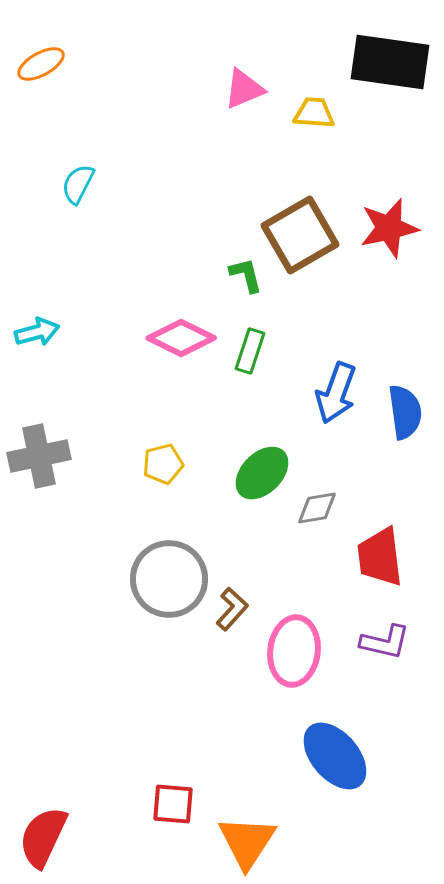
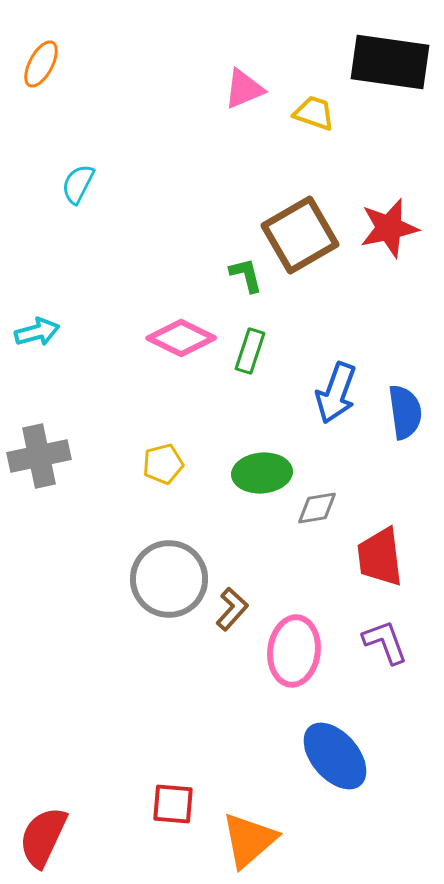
orange ellipse: rotated 33 degrees counterclockwise
yellow trapezoid: rotated 15 degrees clockwise
green ellipse: rotated 40 degrees clockwise
purple L-shape: rotated 123 degrees counterclockwise
orange triangle: moved 2 px right, 2 px up; rotated 16 degrees clockwise
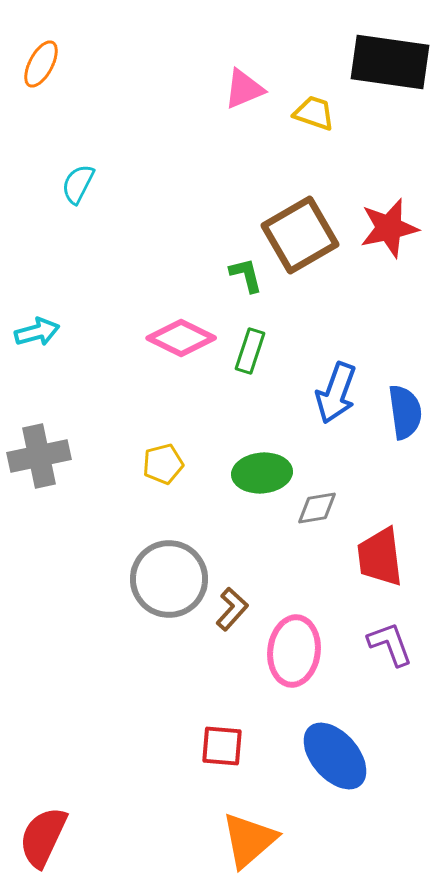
purple L-shape: moved 5 px right, 2 px down
red square: moved 49 px right, 58 px up
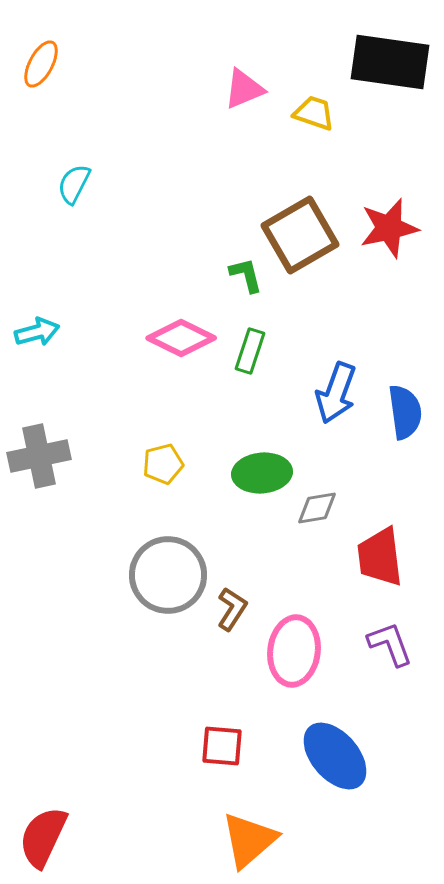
cyan semicircle: moved 4 px left
gray circle: moved 1 px left, 4 px up
brown L-shape: rotated 9 degrees counterclockwise
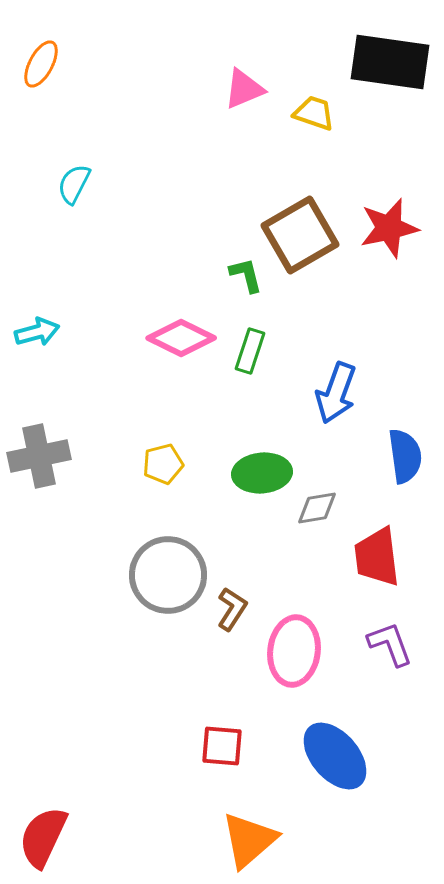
blue semicircle: moved 44 px down
red trapezoid: moved 3 px left
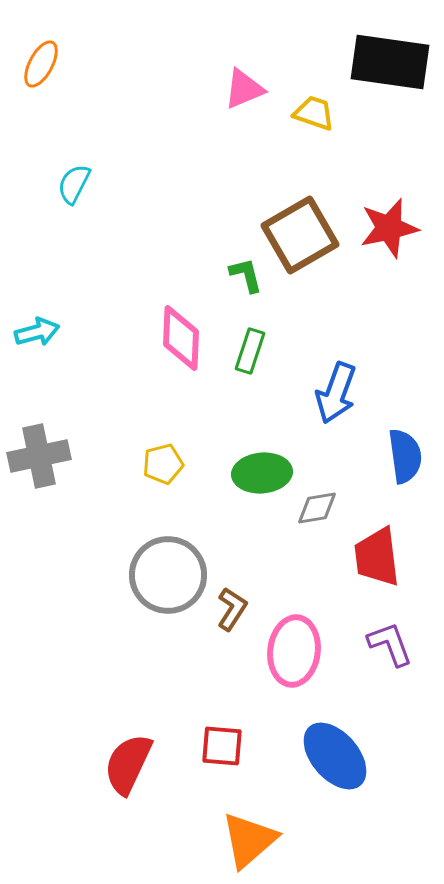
pink diamond: rotated 66 degrees clockwise
red semicircle: moved 85 px right, 73 px up
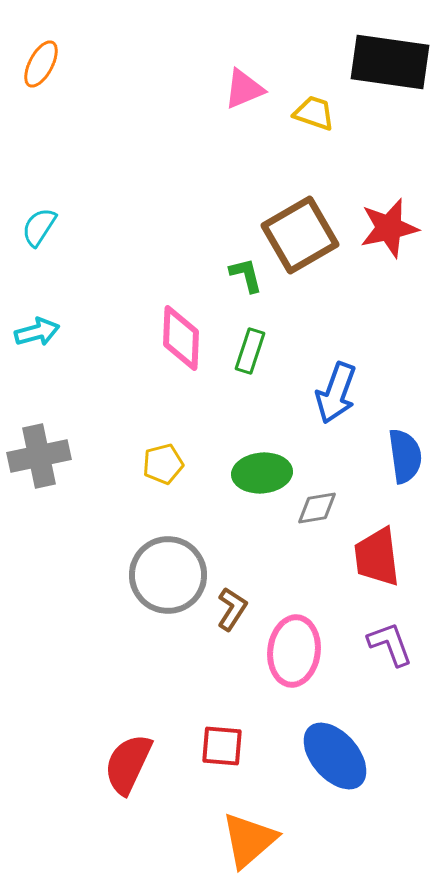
cyan semicircle: moved 35 px left, 43 px down; rotated 6 degrees clockwise
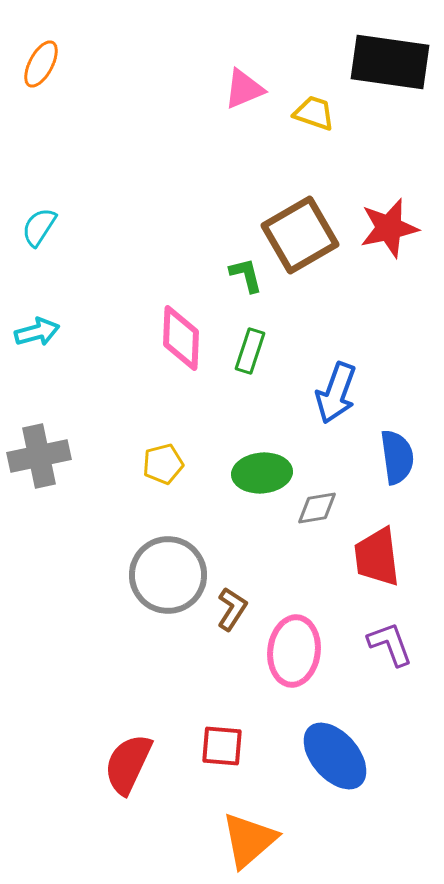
blue semicircle: moved 8 px left, 1 px down
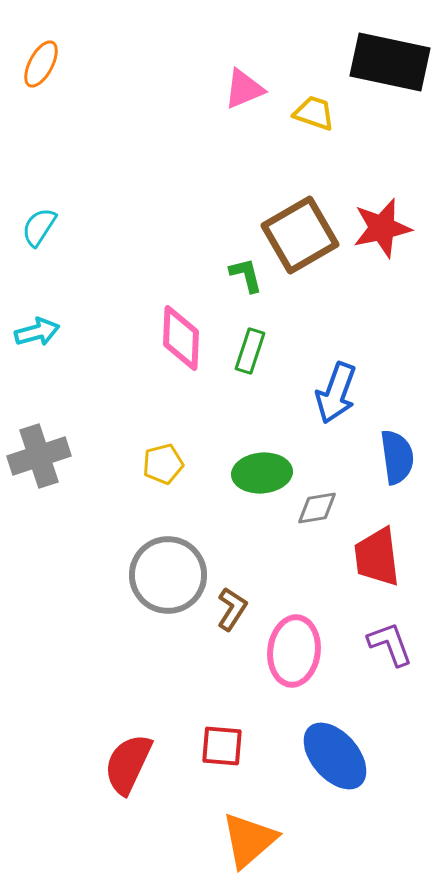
black rectangle: rotated 4 degrees clockwise
red star: moved 7 px left
gray cross: rotated 6 degrees counterclockwise
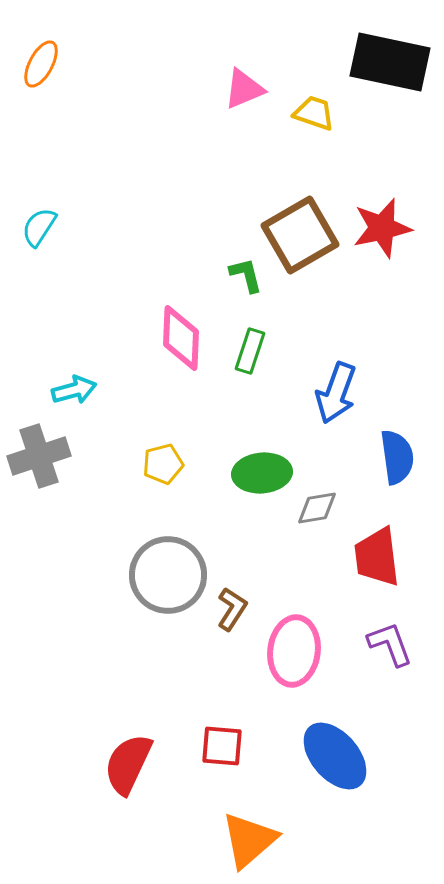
cyan arrow: moved 37 px right, 58 px down
